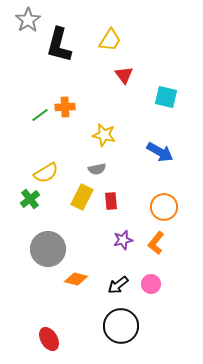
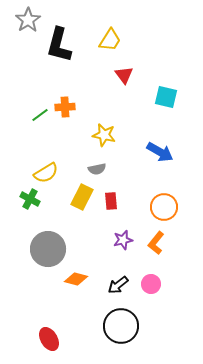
green cross: rotated 24 degrees counterclockwise
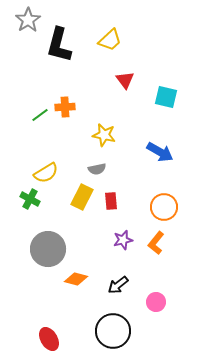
yellow trapezoid: rotated 15 degrees clockwise
red triangle: moved 1 px right, 5 px down
pink circle: moved 5 px right, 18 px down
black circle: moved 8 px left, 5 px down
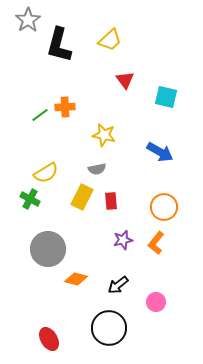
black circle: moved 4 px left, 3 px up
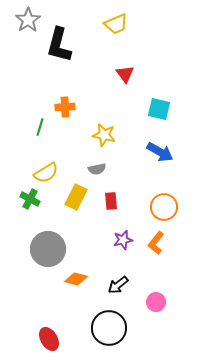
yellow trapezoid: moved 6 px right, 16 px up; rotated 20 degrees clockwise
red triangle: moved 6 px up
cyan square: moved 7 px left, 12 px down
green line: moved 12 px down; rotated 36 degrees counterclockwise
yellow rectangle: moved 6 px left
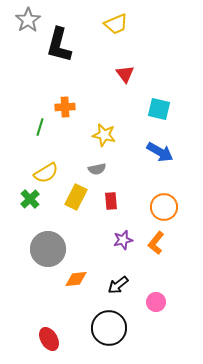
green cross: rotated 18 degrees clockwise
orange diamond: rotated 20 degrees counterclockwise
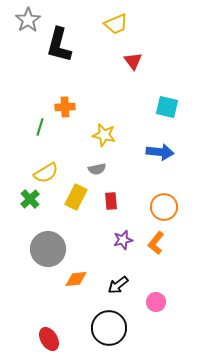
red triangle: moved 8 px right, 13 px up
cyan square: moved 8 px right, 2 px up
blue arrow: rotated 24 degrees counterclockwise
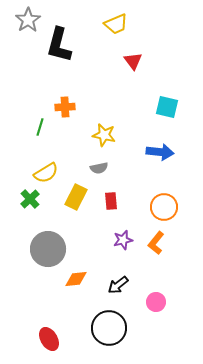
gray semicircle: moved 2 px right, 1 px up
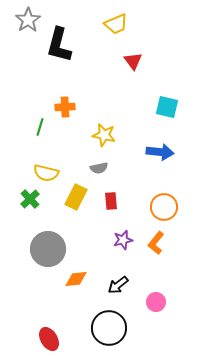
yellow semicircle: rotated 45 degrees clockwise
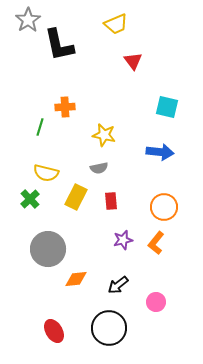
black L-shape: rotated 27 degrees counterclockwise
red ellipse: moved 5 px right, 8 px up
